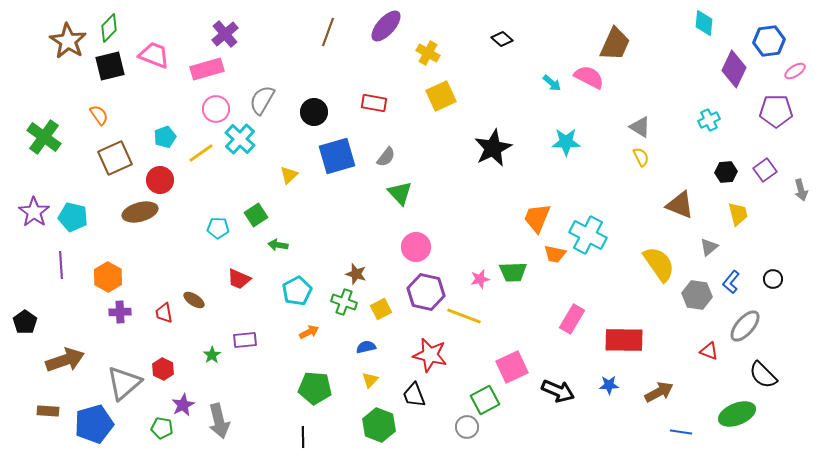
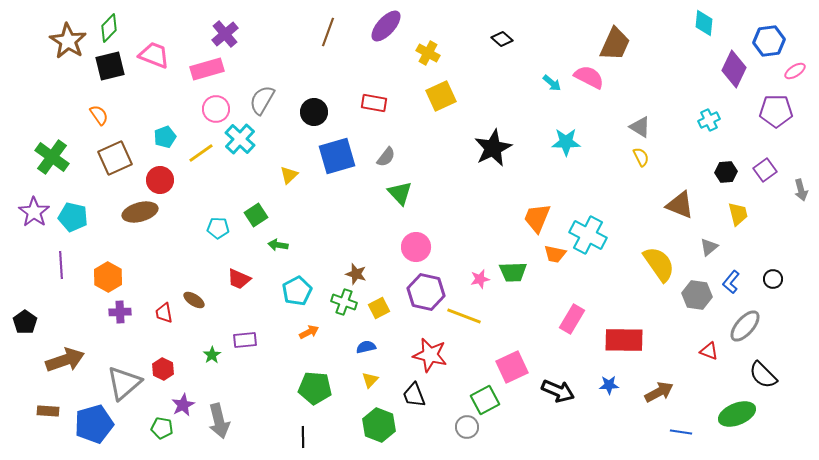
green cross at (44, 137): moved 8 px right, 20 px down
yellow square at (381, 309): moved 2 px left, 1 px up
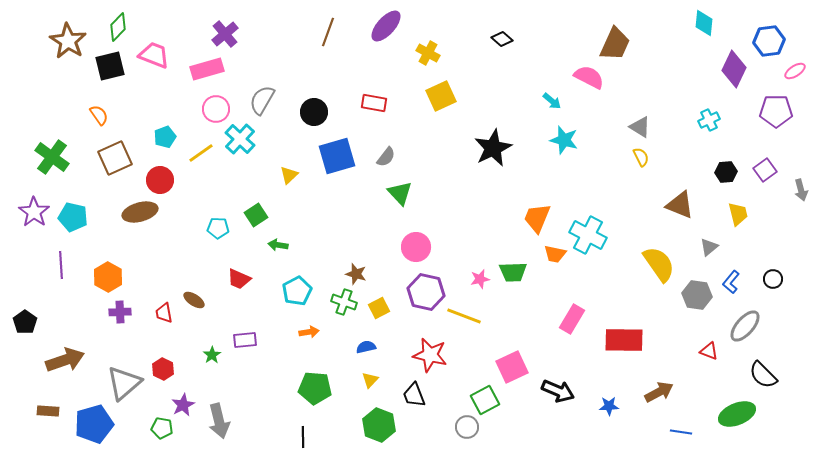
green diamond at (109, 28): moved 9 px right, 1 px up
cyan arrow at (552, 83): moved 18 px down
cyan star at (566, 142): moved 2 px left, 2 px up; rotated 16 degrees clockwise
orange arrow at (309, 332): rotated 18 degrees clockwise
blue star at (609, 385): moved 21 px down
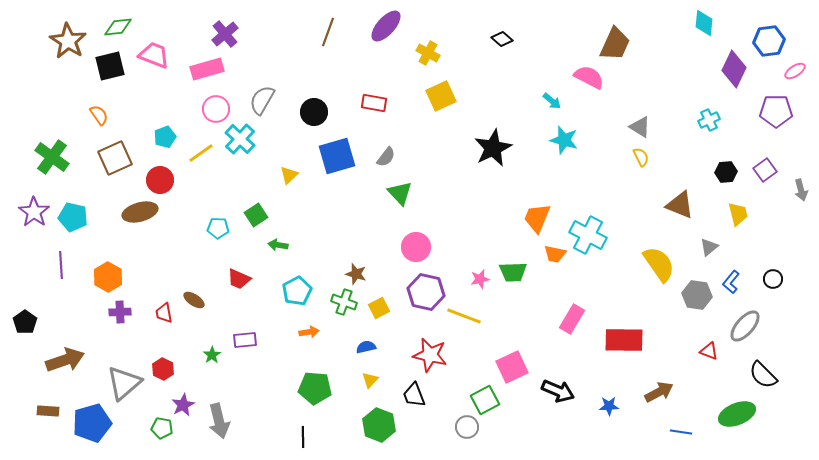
green diamond at (118, 27): rotated 40 degrees clockwise
blue pentagon at (94, 424): moved 2 px left, 1 px up
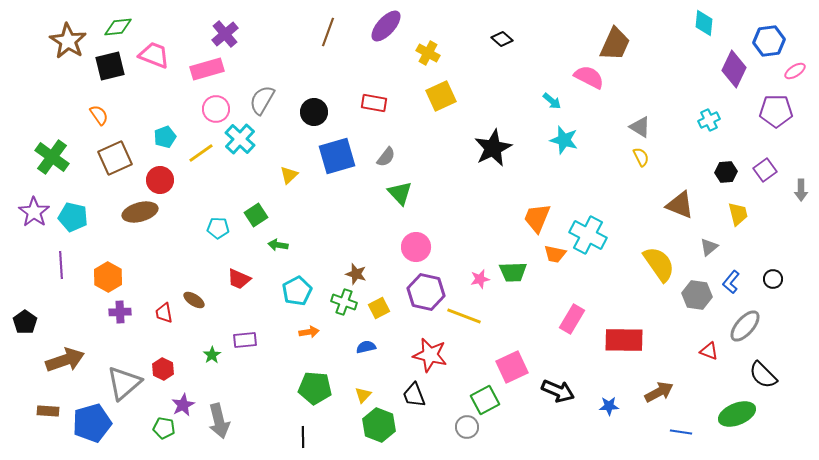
gray arrow at (801, 190): rotated 15 degrees clockwise
yellow triangle at (370, 380): moved 7 px left, 15 px down
green pentagon at (162, 428): moved 2 px right
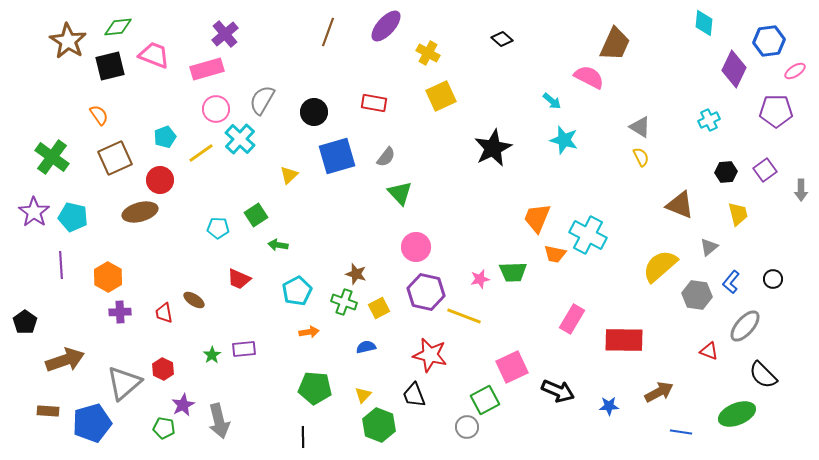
yellow semicircle at (659, 264): moved 1 px right, 2 px down; rotated 96 degrees counterclockwise
purple rectangle at (245, 340): moved 1 px left, 9 px down
